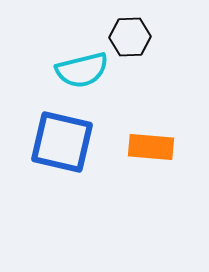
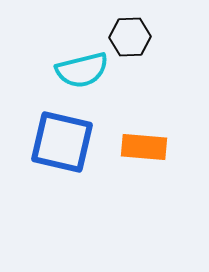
orange rectangle: moved 7 px left
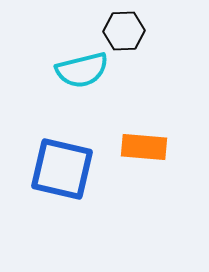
black hexagon: moved 6 px left, 6 px up
blue square: moved 27 px down
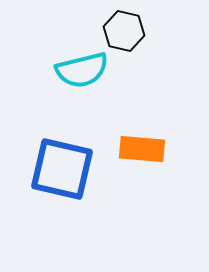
black hexagon: rotated 15 degrees clockwise
orange rectangle: moved 2 px left, 2 px down
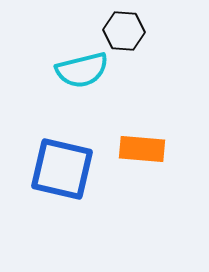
black hexagon: rotated 9 degrees counterclockwise
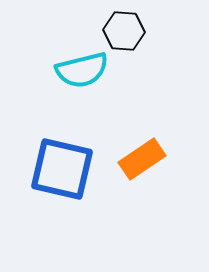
orange rectangle: moved 10 px down; rotated 39 degrees counterclockwise
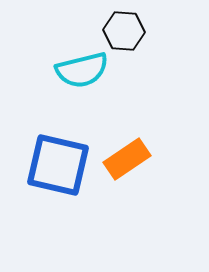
orange rectangle: moved 15 px left
blue square: moved 4 px left, 4 px up
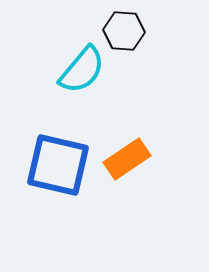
cyan semicircle: rotated 36 degrees counterclockwise
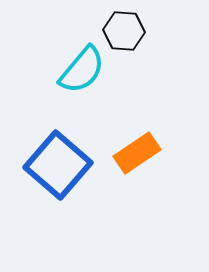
orange rectangle: moved 10 px right, 6 px up
blue square: rotated 28 degrees clockwise
